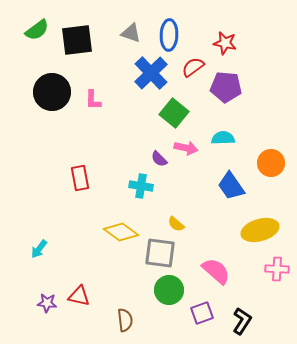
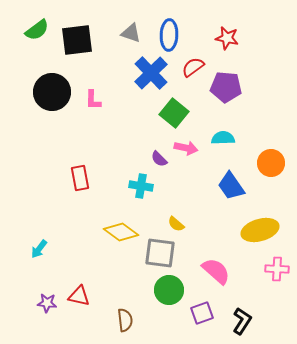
red star: moved 2 px right, 5 px up
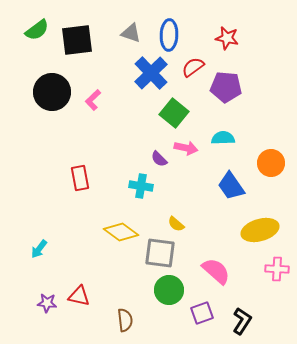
pink L-shape: rotated 45 degrees clockwise
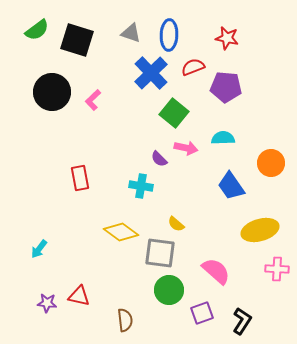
black square: rotated 24 degrees clockwise
red semicircle: rotated 15 degrees clockwise
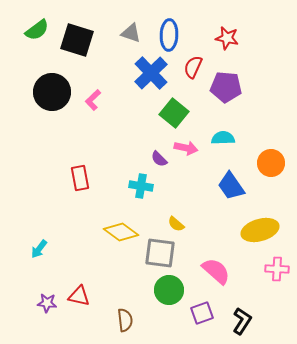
red semicircle: rotated 45 degrees counterclockwise
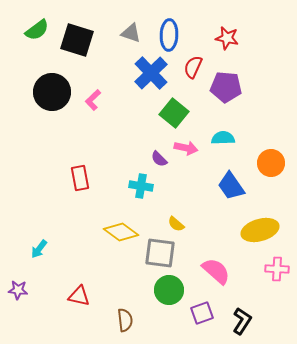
purple star: moved 29 px left, 13 px up
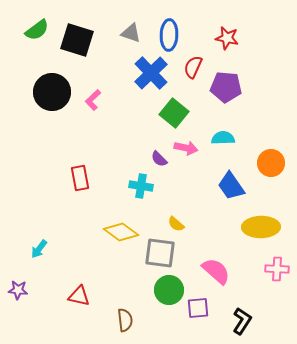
yellow ellipse: moved 1 px right, 3 px up; rotated 15 degrees clockwise
purple square: moved 4 px left, 5 px up; rotated 15 degrees clockwise
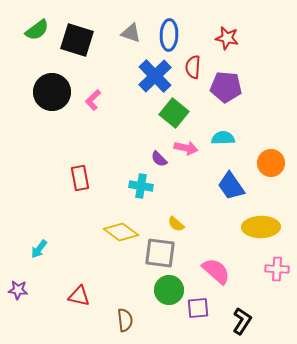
red semicircle: rotated 20 degrees counterclockwise
blue cross: moved 4 px right, 3 px down
